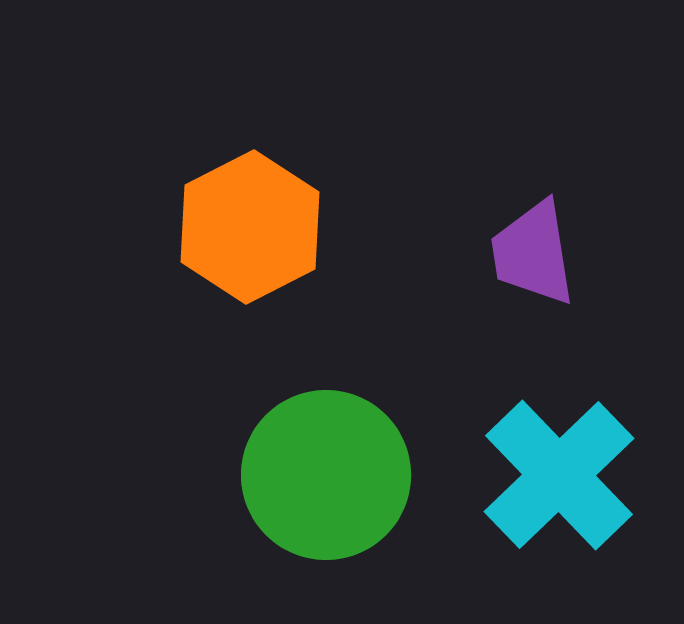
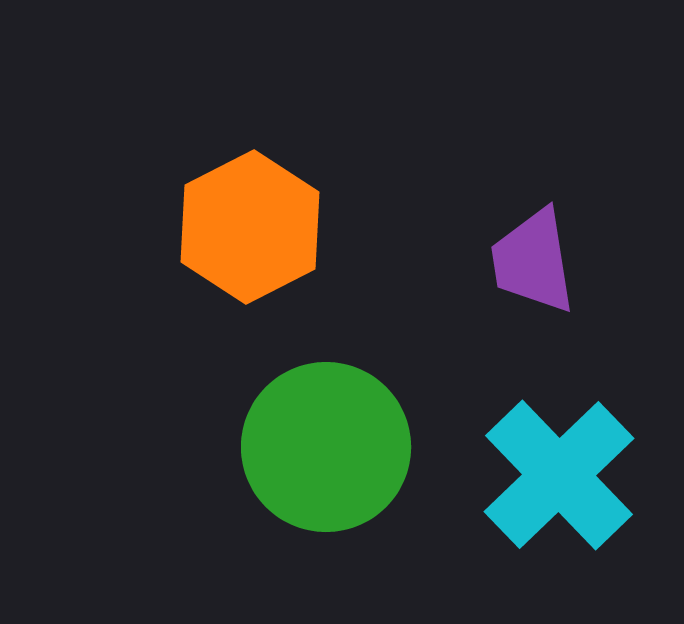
purple trapezoid: moved 8 px down
green circle: moved 28 px up
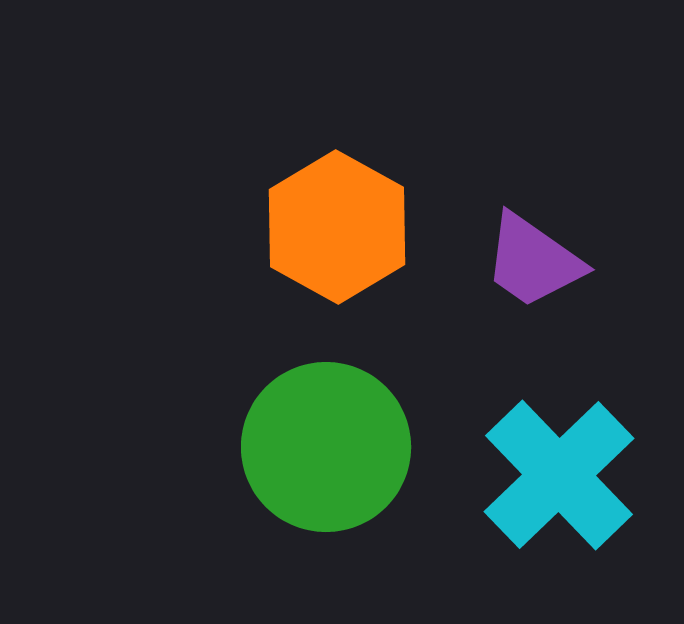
orange hexagon: moved 87 px right; rotated 4 degrees counterclockwise
purple trapezoid: rotated 46 degrees counterclockwise
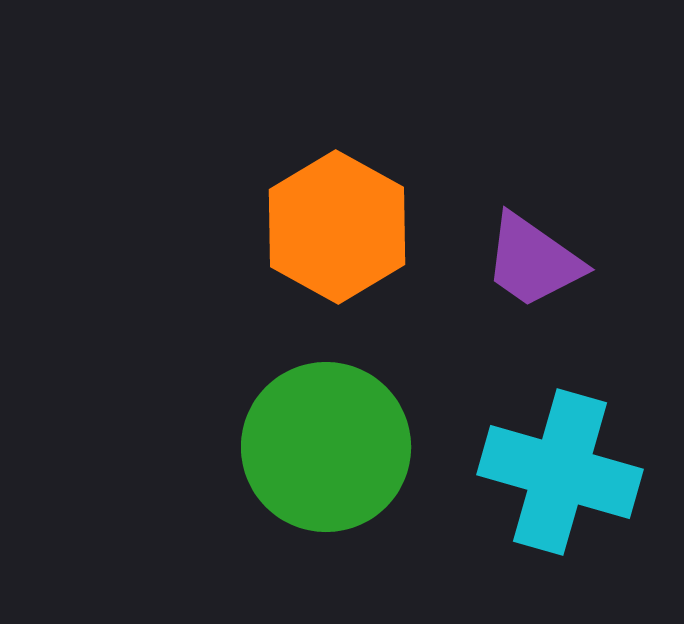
cyan cross: moved 1 px right, 3 px up; rotated 30 degrees counterclockwise
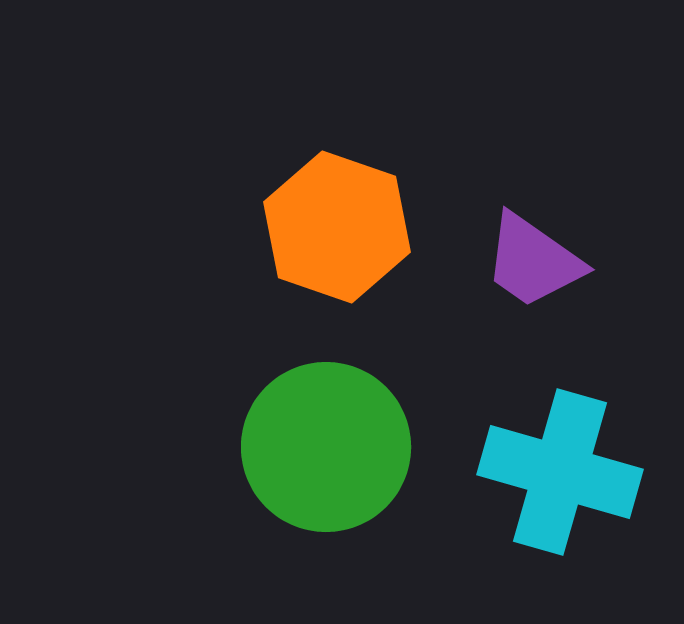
orange hexagon: rotated 10 degrees counterclockwise
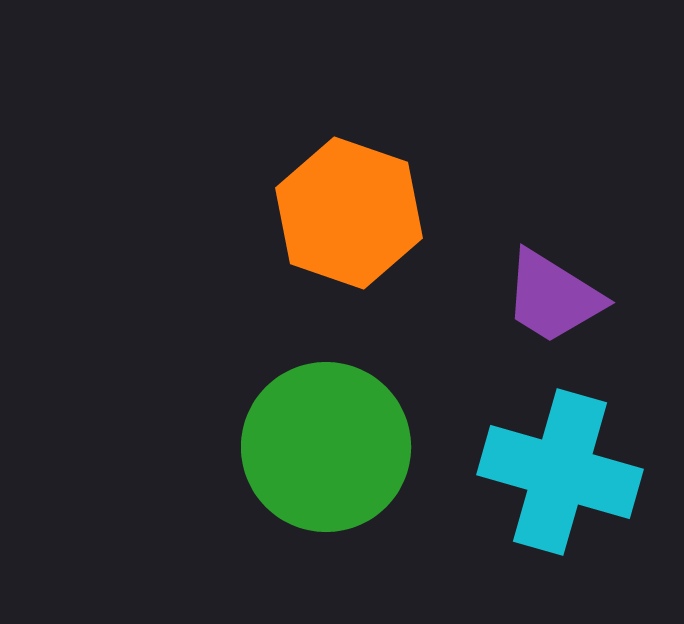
orange hexagon: moved 12 px right, 14 px up
purple trapezoid: moved 20 px right, 36 px down; rotated 3 degrees counterclockwise
